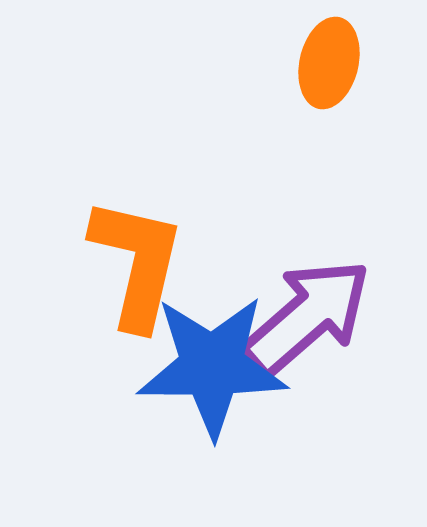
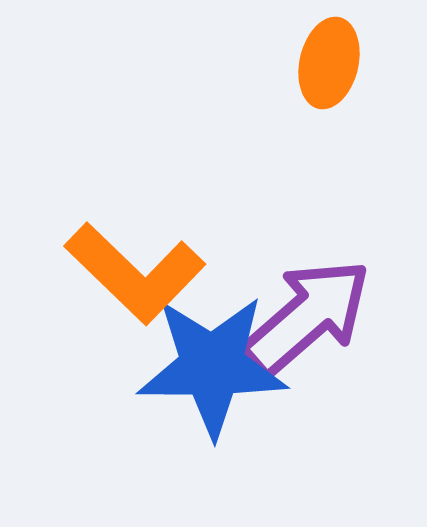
orange L-shape: moved 2 px left, 10 px down; rotated 121 degrees clockwise
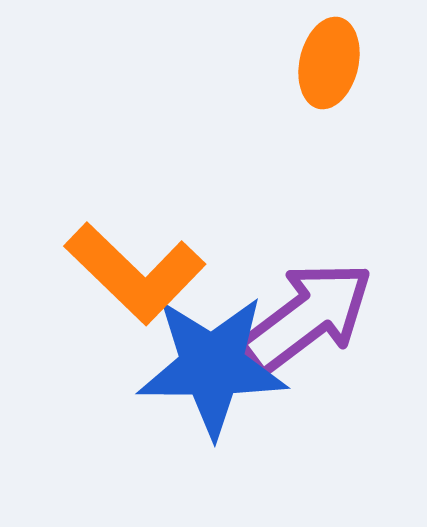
purple arrow: rotated 4 degrees clockwise
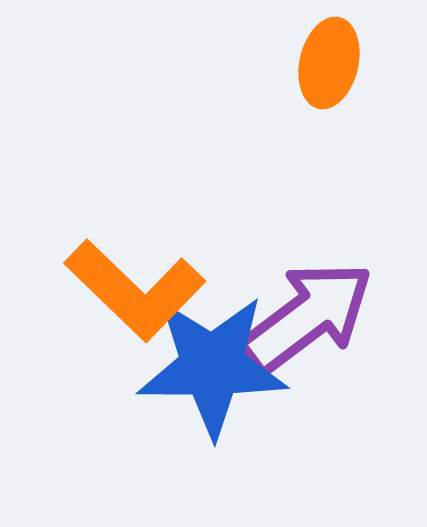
orange L-shape: moved 17 px down
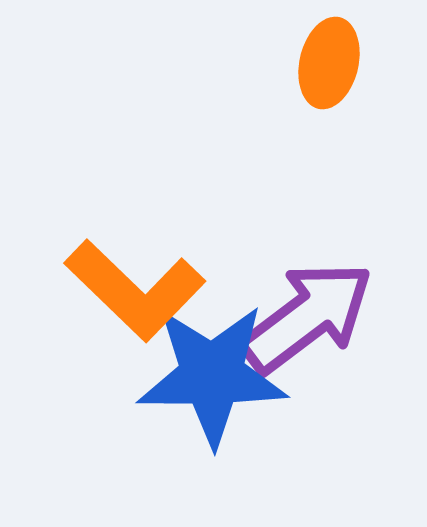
blue star: moved 9 px down
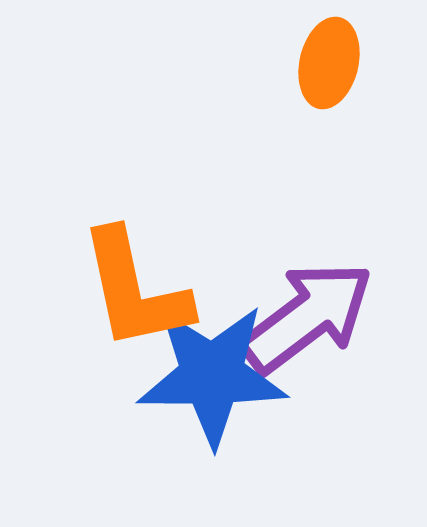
orange L-shape: rotated 34 degrees clockwise
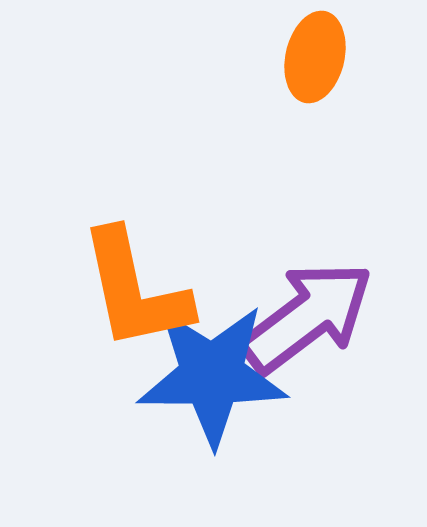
orange ellipse: moved 14 px left, 6 px up
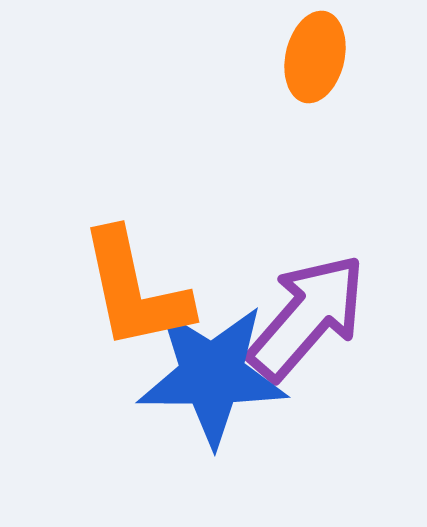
purple arrow: rotated 12 degrees counterclockwise
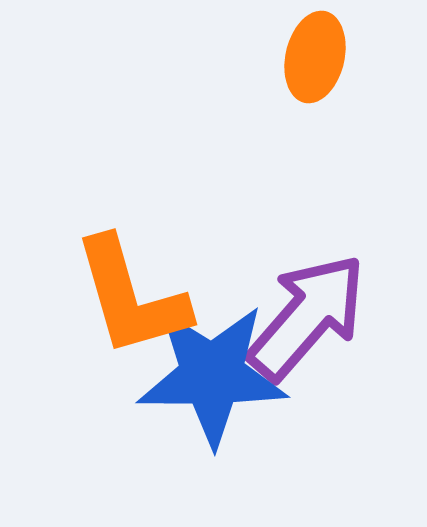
orange L-shape: moved 4 px left, 7 px down; rotated 4 degrees counterclockwise
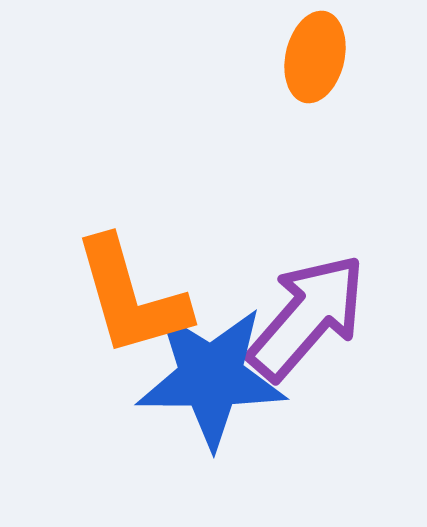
blue star: moved 1 px left, 2 px down
